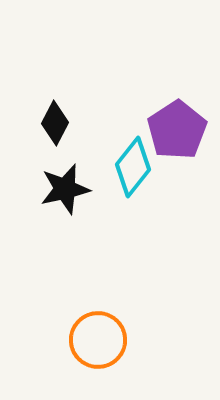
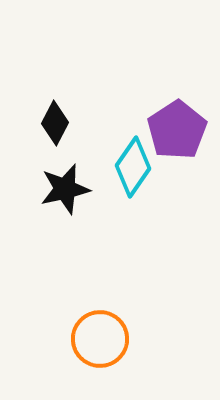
cyan diamond: rotated 4 degrees counterclockwise
orange circle: moved 2 px right, 1 px up
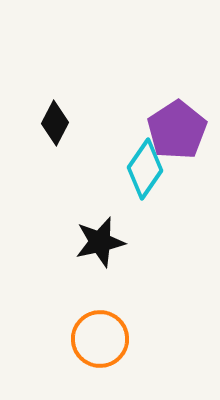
cyan diamond: moved 12 px right, 2 px down
black star: moved 35 px right, 53 px down
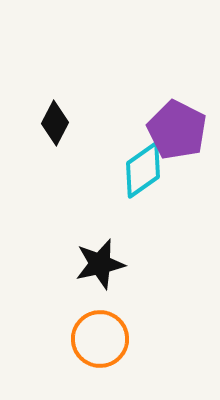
purple pentagon: rotated 12 degrees counterclockwise
cyan diamond: moved 2 px left, 1 px down; rotated 20 degrees clockwise
black star: moved 22 px down
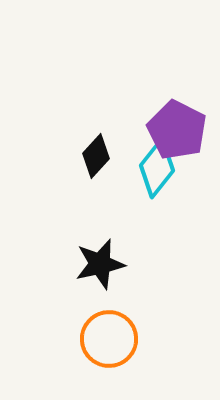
black diamond: moved 41 px right, 33 px down; rotated 15 degrees clockwise
cyan diamond: moved 14 px right, 2 px up; rotated 16 degrees counterclockwise
orange circle: moved 9 px right
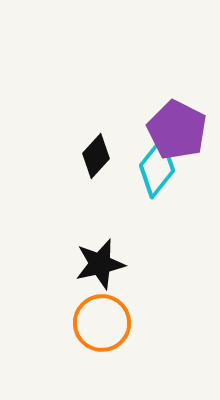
orange circle: moved 7 px left, 16 px up
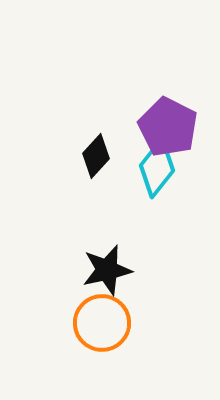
purple pentagon: moved 9 px left, 3 px up
black star: moved 7 px right, 6 px down
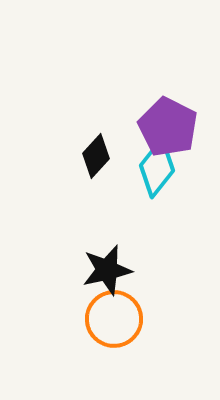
orange circle: moved 12 px right, 4 px up
